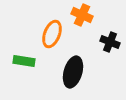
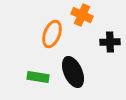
black cross: rotated 24 degrees counterclockwise
green rectangle: moved 14 px right, 16 px down
black ellipse: rotated 40 degrees counterclockwise
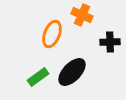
black ellipse: moved 1 px left; rotated 68 degrees clockwise
green rectangle: rotated 45 degrees counterclockwise
